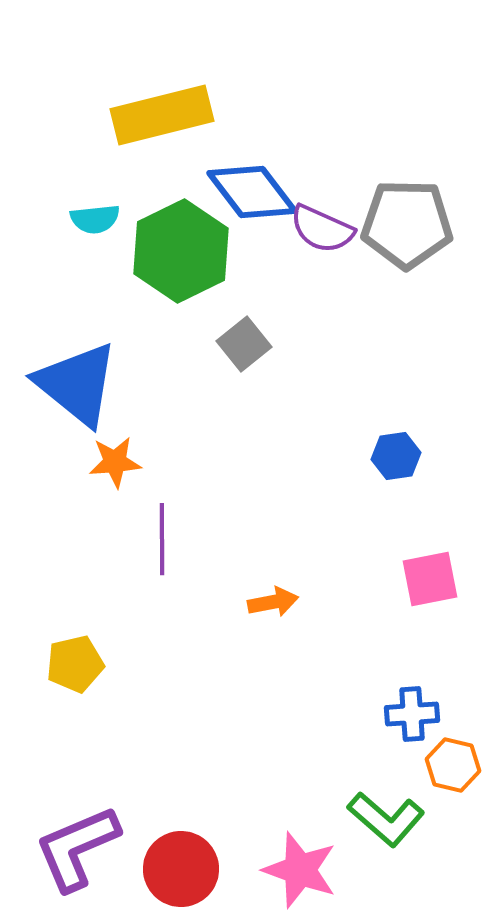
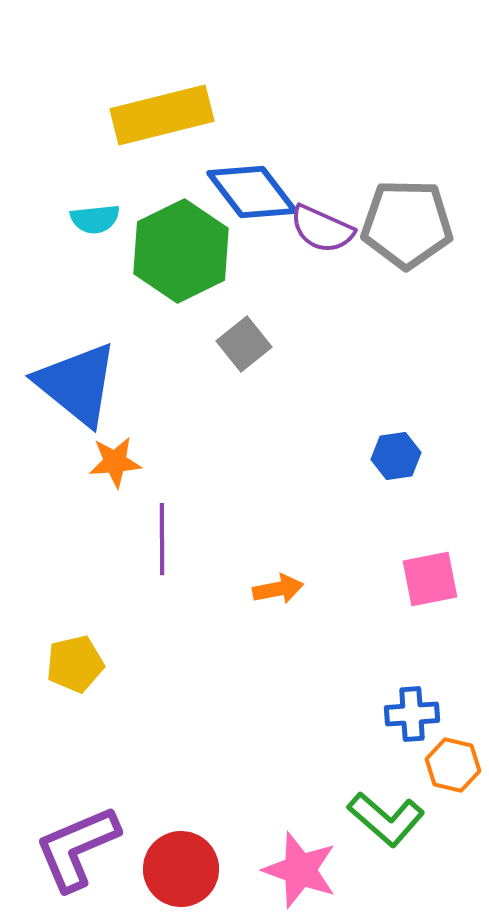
orange arrow: moved 5 px right, 13 px up
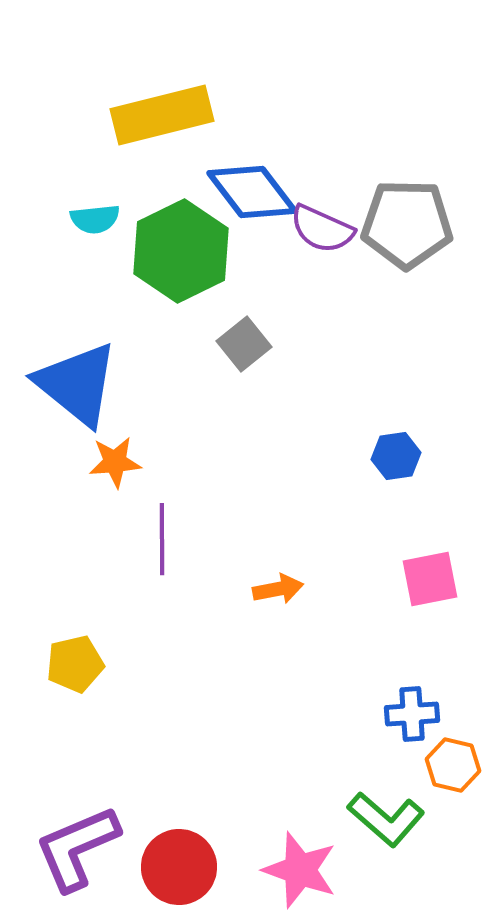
red circle: moved 2 px left, 2 px up
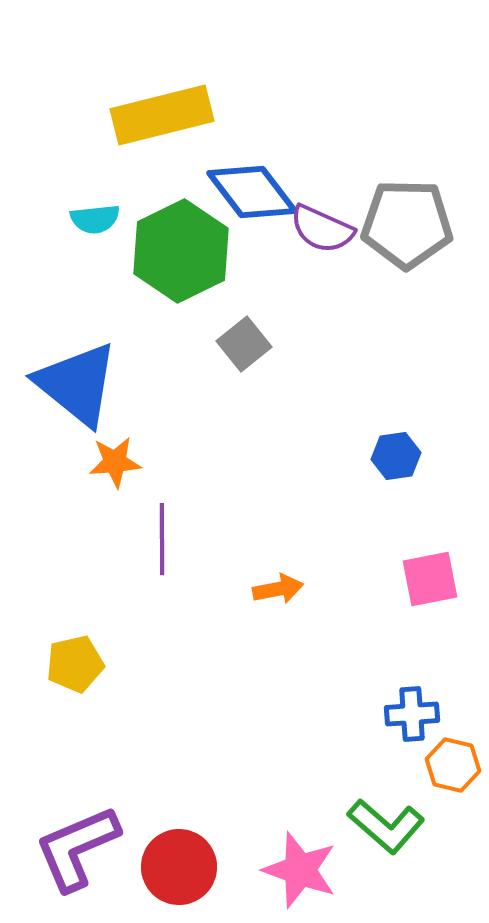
green L-shape: moved 7 px down
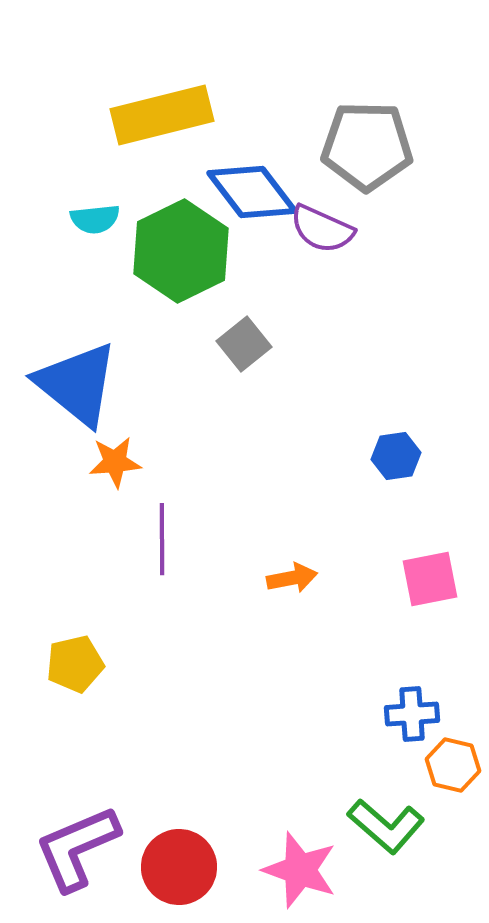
gray pentagon: moved 40 px left, 78 px up
orange arrow: moved 14 px right, 11 px up
